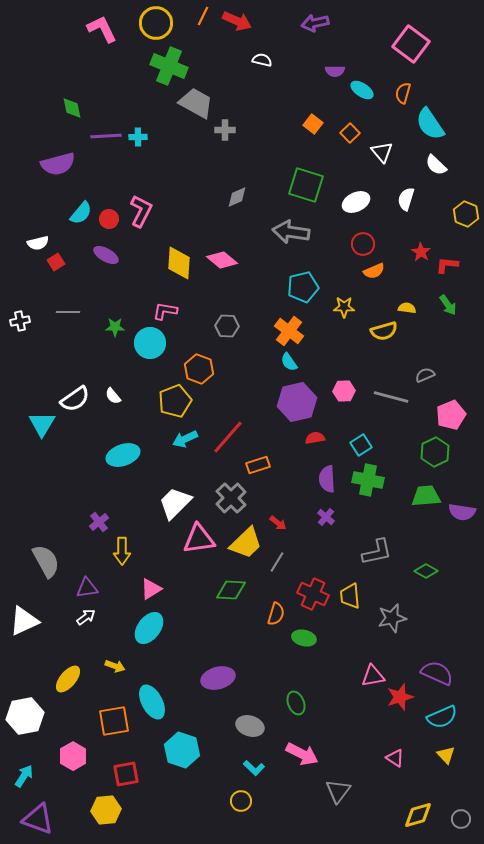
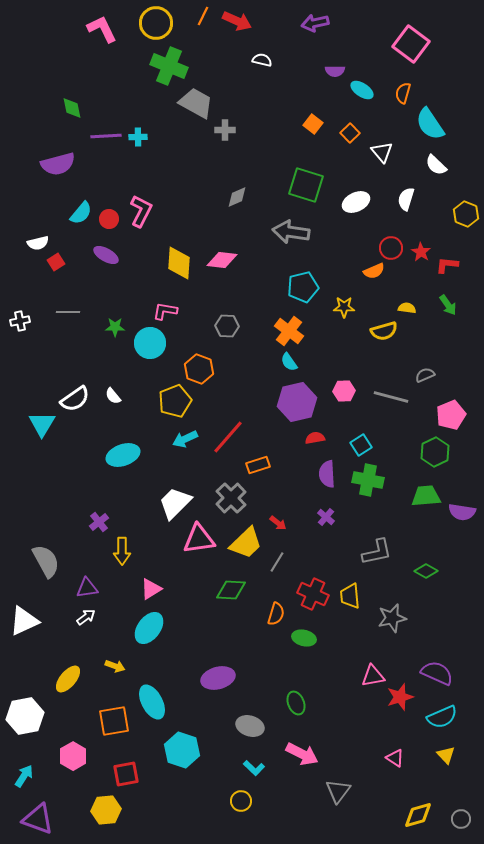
red circle at (363, 244): moved 28 px right, 4 px down
pink diamond at (222, 260): rotated 32 degrees counterclockwise
purple semicircle at (327, 479): moved 5 px up
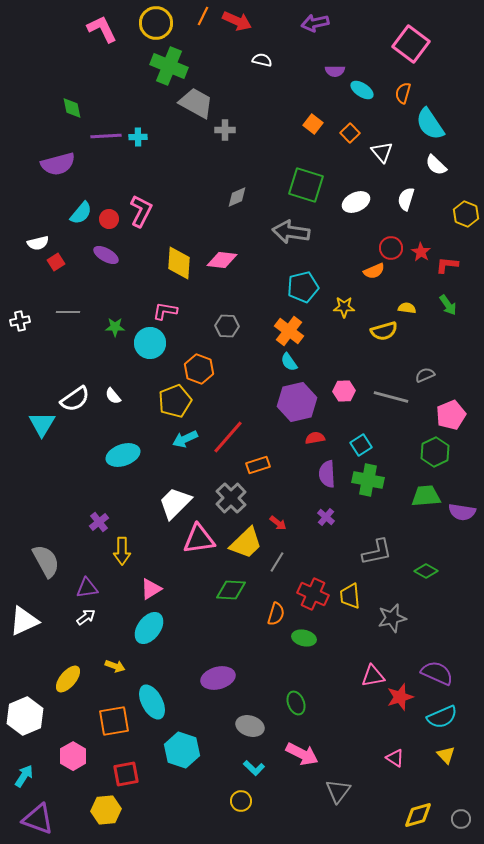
white hexagon at (25, 716): rotated 12 degrees counterclockwise
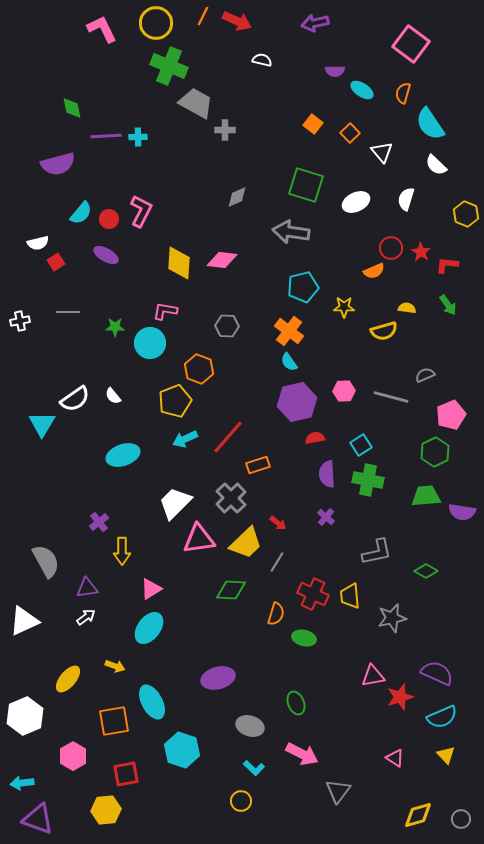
cyan arrow at (24, 776): moved 2 px left, 7 px down; rotated 130 degrees counterclockwise
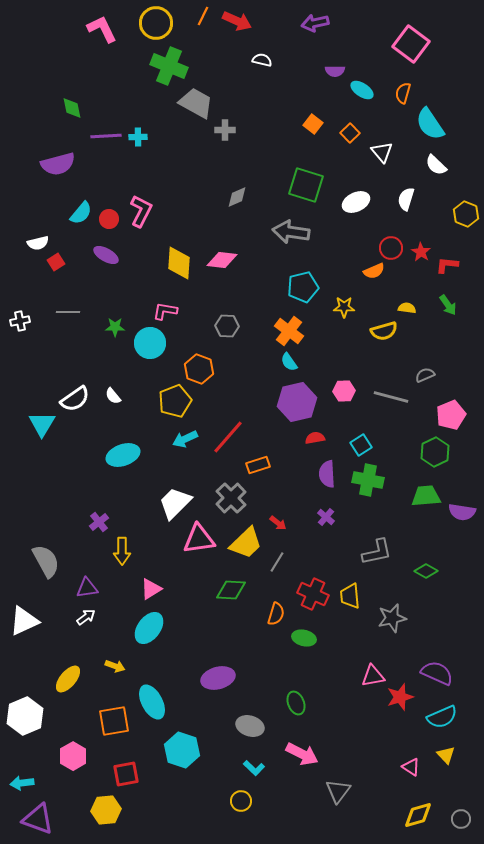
pink triangle at (395, 758): moved 16 px right, 9 px down
